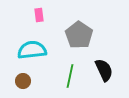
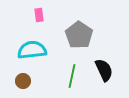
green line: moved 2 px right
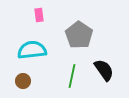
black semicircle: rotated 10 degrees counterclockwise
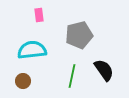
gray pentagon: rotated 24 degrees clockwise
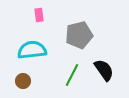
green line: moved 1 px up; rotated 15 degrees clockwise
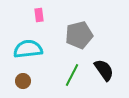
cyan semicircle: moved 4 px left, 1 px up
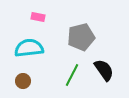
pink rectangle: moved 1 px left, 2 px down; rotated 72 degrees counterclockwise
gray pentagon: moved 2 px right, 2 px down
cyan semicircle: moved 1 px right, 1 px up
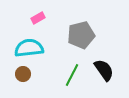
pink rectangle: moved 1 px down; rotated 40 degrees counterclockwise
gray pentagon: moved 2 px up
brown circle: moved 7 px up
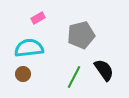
green line: moved 2 px right, 2 px down
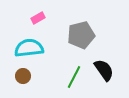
brown circle: moved 2 px down
